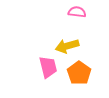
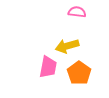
pink trapezoid: rotated 25 degrees clockwise
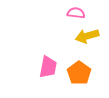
pink semicircle: moved 1 px left, 1 px down
yellow arrow: moved 20 px right, 10 px up
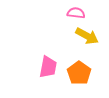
yellow arrow: rotated 135 degrees counterclockwise
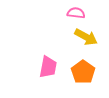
yellow arrow: moved 1 px left, 1 px down
orange pentagon: moved 4 px right, 1 px up
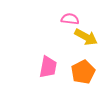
pink semicircle: moved 6 px left, 6 px down
orange pentagon: rotated 10 degrees clockwise
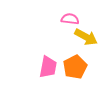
orange pentagon: moved 8 px left, 5 px up
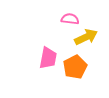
yellow arrow: rotated 55 degrees counterclockwise
pink trapezoid: moved 9 px up
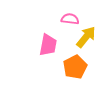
yellow arrow: rotated 25 degrees counterclockwise
pink trapezoid: moved 13 px up
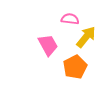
pink trapezoid: rotated 40 degrees counterclockwise
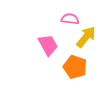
orange pentagon: rotated 25 degrees counterclockwise
